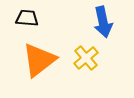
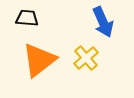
blue arrow: rotated 12 degrees counterclockwise
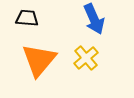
blue arrow: moved 9 px left, 3 px up
orange triangle: rotated 12 degrees counterclockwise
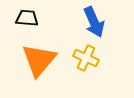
blue arrow: moved 3 px down
yellow cross: rotated 25 degrees counterclockwise
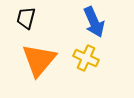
black trapezoid: moved 1 px left; rotated 80 degrees counterclockwise
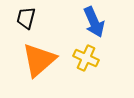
orange triangle: rotated 9 degrees clockwise
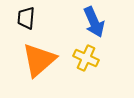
black trapezoid: rotated 10 degrees counterclockwise
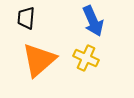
blue arrow: moved 1 px left, 1 px up
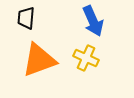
orange triangle: rotated 21 degrees clockwise
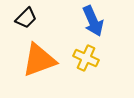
black trapezoid: rotated 140 degrees counterclockwise
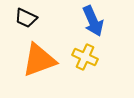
black trapezoid: rotated 70 degrees clockwise
yellow cross: moved 1 px left, 1 px up
